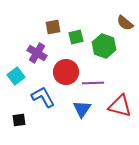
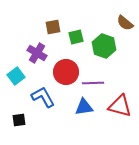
blue triangle: moved 2 px right, 2 px up; rotated 48 degrees clockwise
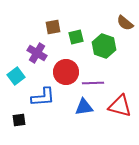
blue L-shape: rotated 115 degrees clockwise
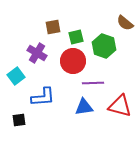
red circle: moved 7 px right, 11 px up
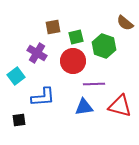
purple line: moved 1 px right, 1 px down
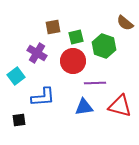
purple line: moved 1 px right, 1 px up
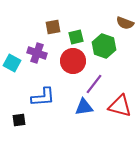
brown semicircle: rotated 18 degrees counterclockwise
purple cross: rotated 12 degrees counterclockwise
cyan square: moved 4 px left, 13 px up; rotated 24 degrees counterclockwise
purple line: moved 1 px left, 1 px down; rotated 50 degrees counterclockwise
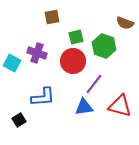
brown square: moved 1 px left, 10 px up
black square: rotated 24 degrees counterclockwise
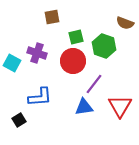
blue L-shape: moved 3 px left
red triangle: rotated 45 degrees clockwise
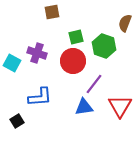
brown square: moved 5 px up
brown semicircle: rotated 90 degrees clockwise
black square: moved 2 px left, 1 px down
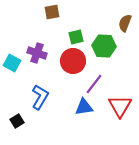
green hexagon: rotated 15 degrees counterclockwise
blue L-shape: rotated 55 degrees counterclockwise
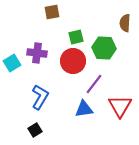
brown semicircle: rotated 18 degrees counterclockwise
green hexagon: moved 2 px down
purple cross: rotated 12 degrees counterclockwise
cyan square: rotated 30 degrees clockwise
blue triangle: moved 2 px down
black square: moved 18 px right, 9 px down
